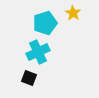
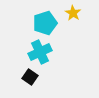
cyan cross: moved 2 px right
black square: moved 1 px right, 1 px up; rotated 14 degrees clockwise
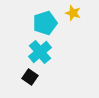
yellow star: rotated 14 degrees counterclockwise
cyan cross: rotated 15 degrees counterclockwise
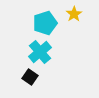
yellow star: moved 1 px right, 1 px down; rotated 21 degrees clockwise
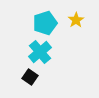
yellow star: moved 2 px right, 6 px down
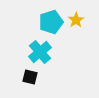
cyan pentagon: moved 6 px right, 1 px up
black square: rotated 21 degrees counterclockwise
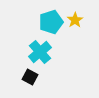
yellow star: moved 1 px left
black square: rotated 14 degrees clockwise
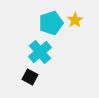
cyan pentagon: moved 1 px down
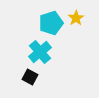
yellow star: moved 1 px right, 2 px up
